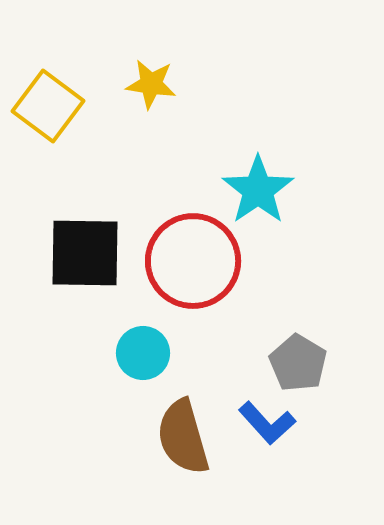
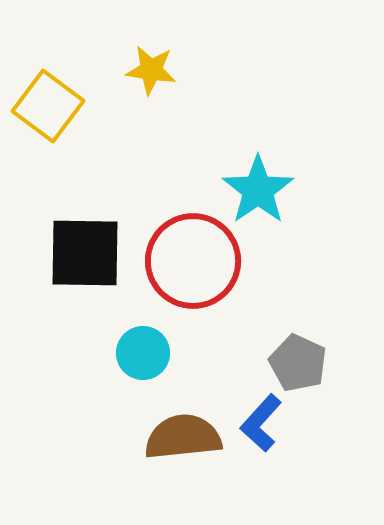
yellow star: moved 14 px up
gray pentagon: rotated 6 degrees counterclockwise
blue L-shape: moved 6 px left; rotated 84 degrees clockwise
brown semicircle: rotated 100 degrees clockwise
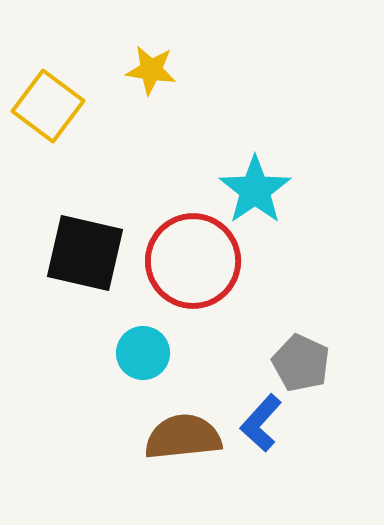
cyan star: moved 3 px left
black square: rotated 12 degrees clockwise
gray pentagon: moved 3 px right
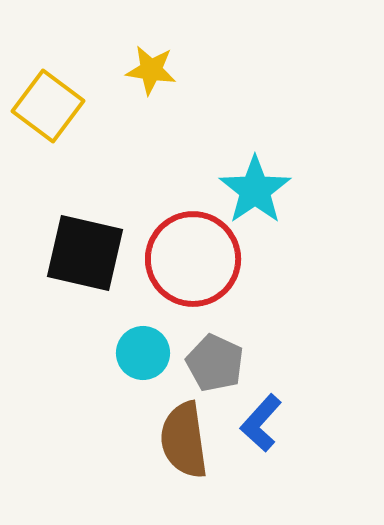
red circle: moved 2 px up
gray pentagon: moved 86 px left
brown semicircle: moved 1 px right, 3 px down; rotated 92 degrees counterclockwise
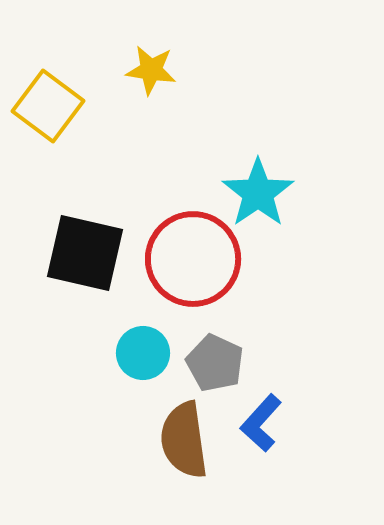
cyan star: moved 3 px right, 3 px down
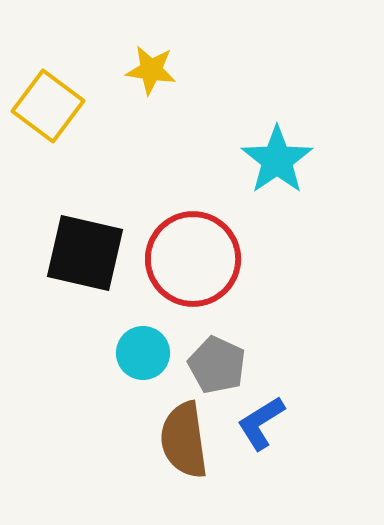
cyan star: moved 19 px right, 33 px up
gray pentagon: moved 2 px right, 2 px down
blue L-shape: rotated 16 degrees clockwise
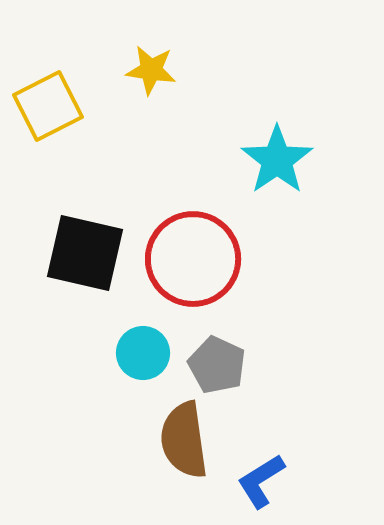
yellow square: rotated 26 degrees clockwise
blue L-shape: moved 58 px down
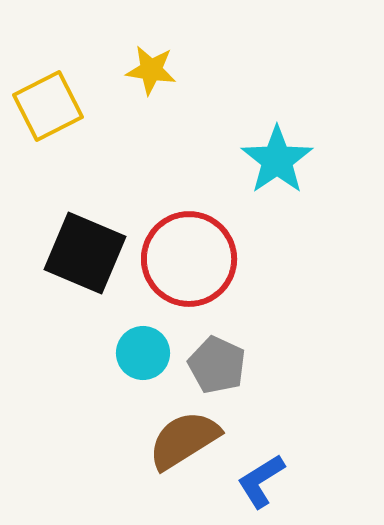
black square: rotated 10 degrees clockwise
red circle: moved 4 px left
brown semicircle: rotated 66 degrees clockwise
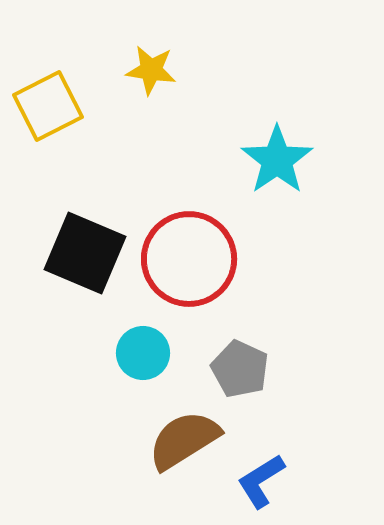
gray pentagon: moved 23 px right, 4 px down
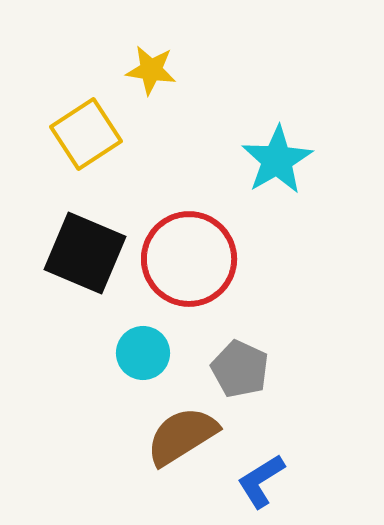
yellow square: moved 38 px right, 28 px down; rotated 6 degrees counterclockwise
cyan star: rotated 4 degrees clockwise
brown semicircle: moved 2 px left, 4 px up
